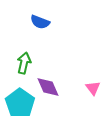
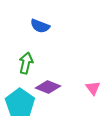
blue semicircle: moved 4 px down
green arrow: moved 2 px right
purple diamond: rotated 45 degrees counterclockwise
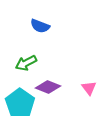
green arrow: rotated 130 degrees counterclockwise
pink triangle: moved 4 px left
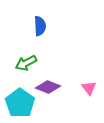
blue semicircle: rotated 114 degrees counterclockwise
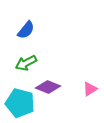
blue semicircle: moved 14 px left, 4 px down; rotated 42 degrees clockwise
pink triangle: moved 1 px right, 1 px down; rotated 35 degrees clockwise
cyan pentagon: rotated 20 degrees counterclockwise
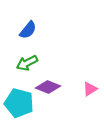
blue semicircle: moved 2 px right
green arrow: moved 1 px right
cyan pentagon: moved 1 px left
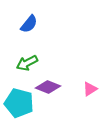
blue semicircle: moved 1 px right, 6 px up
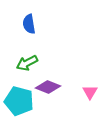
blue semicircle: rotated 132 degrees clockwise
pink triangle: moved 3 px down; rotated 28 degrees counterclockwise
cyan pentagon: moved 2 px up
